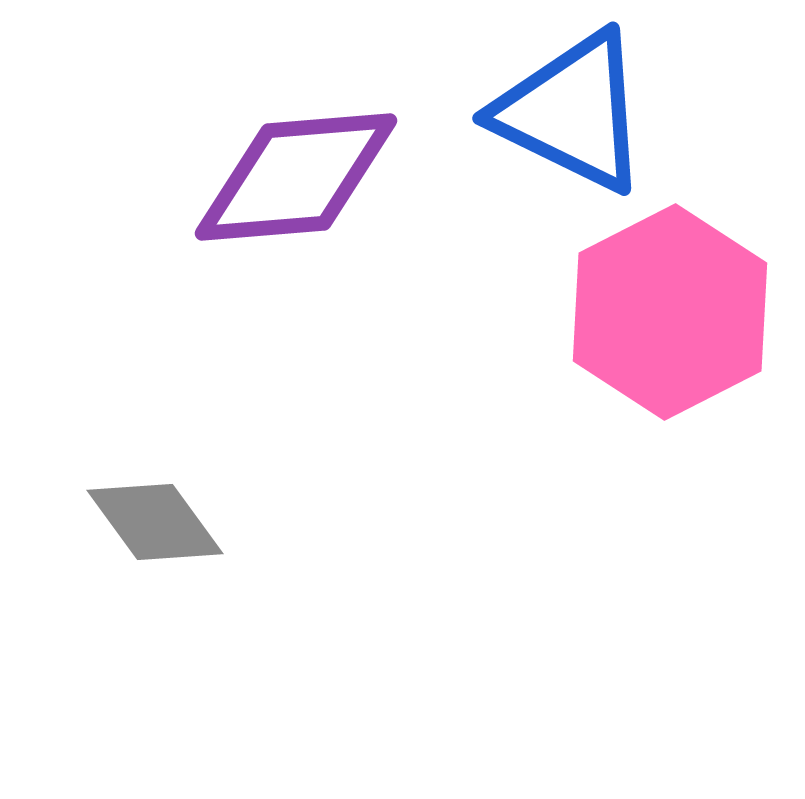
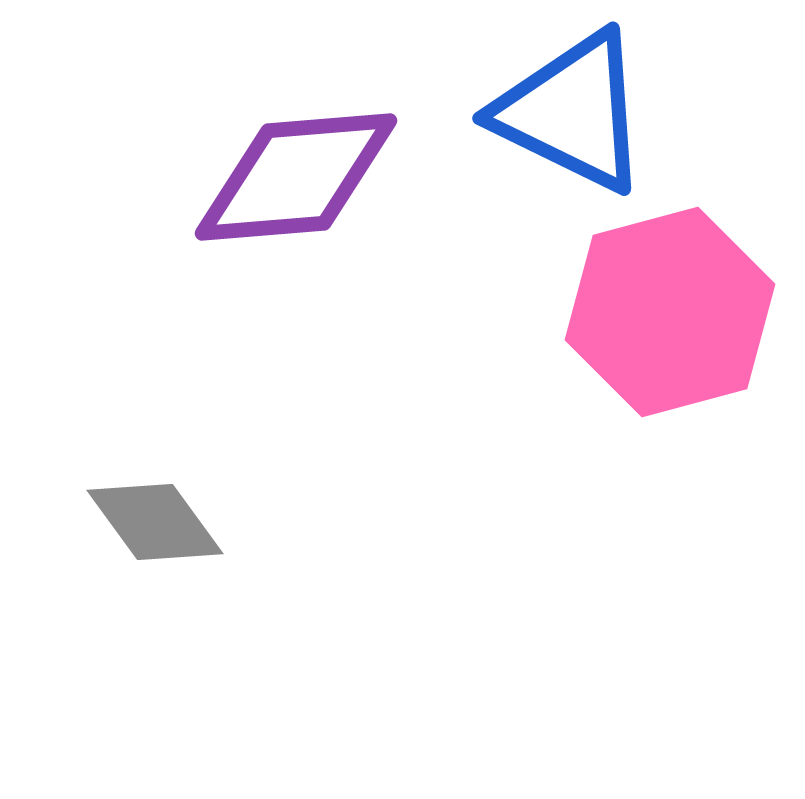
pink hexagon: rotated 12 degrees clockwise
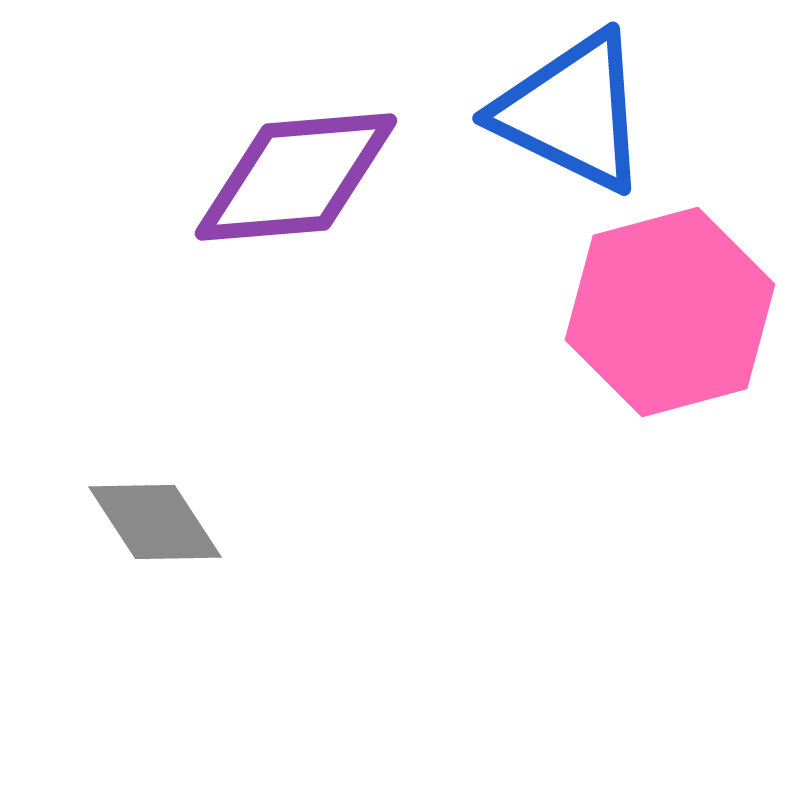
gray diamond: rotated 3 degrees clockwise
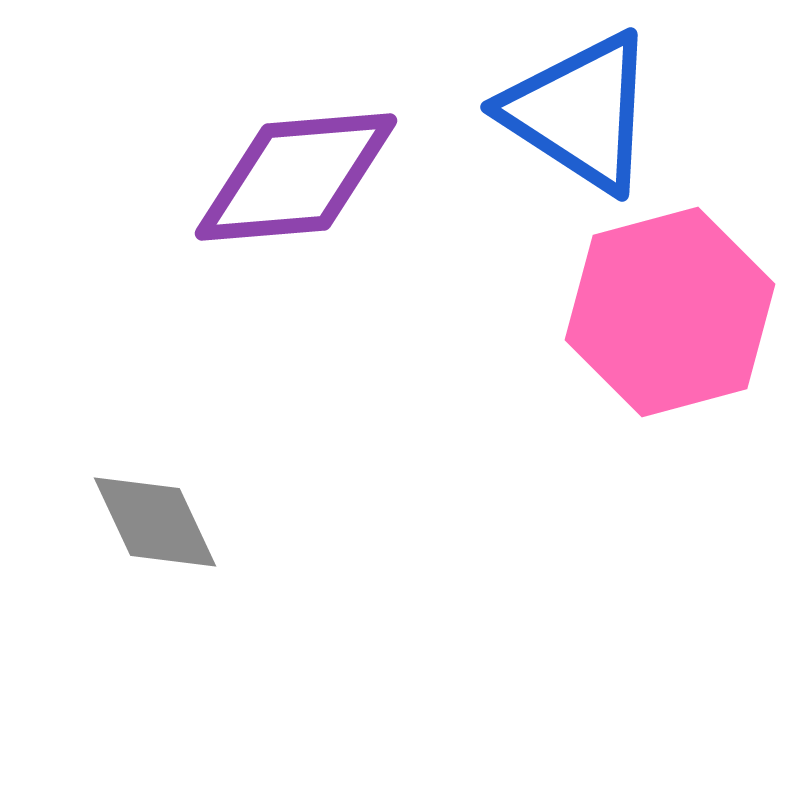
blue triangle: moved 8 px right; rotated 7 degrees clockwise
gray diamond: rotated 8 degrees clockwise
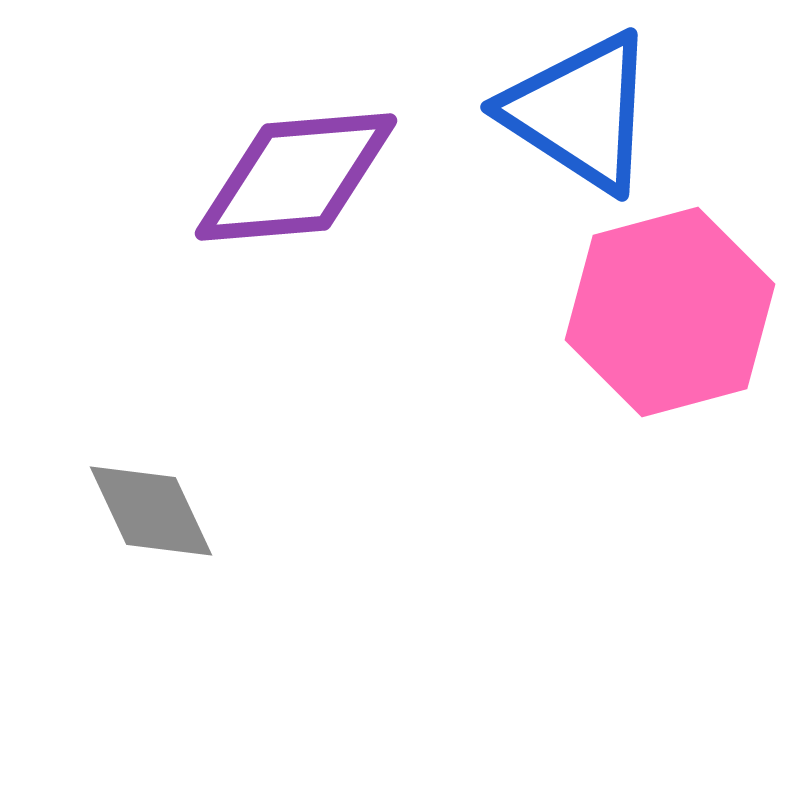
gray diamond: moved 4 px left, 11 px up
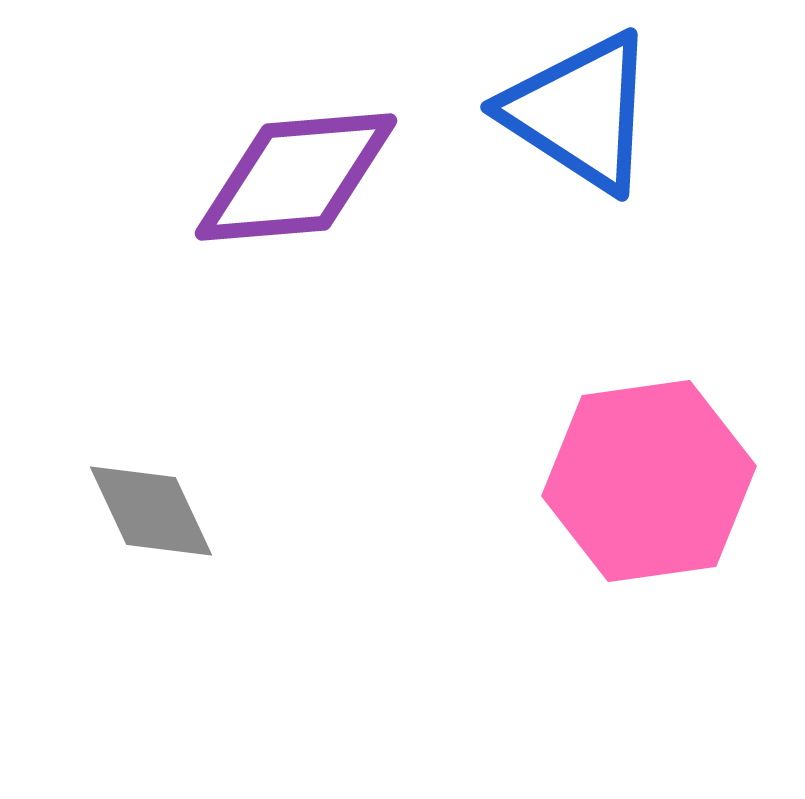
pink hexagon: moved 21 px left, 169 px down; rotated 7 degrees clockwise
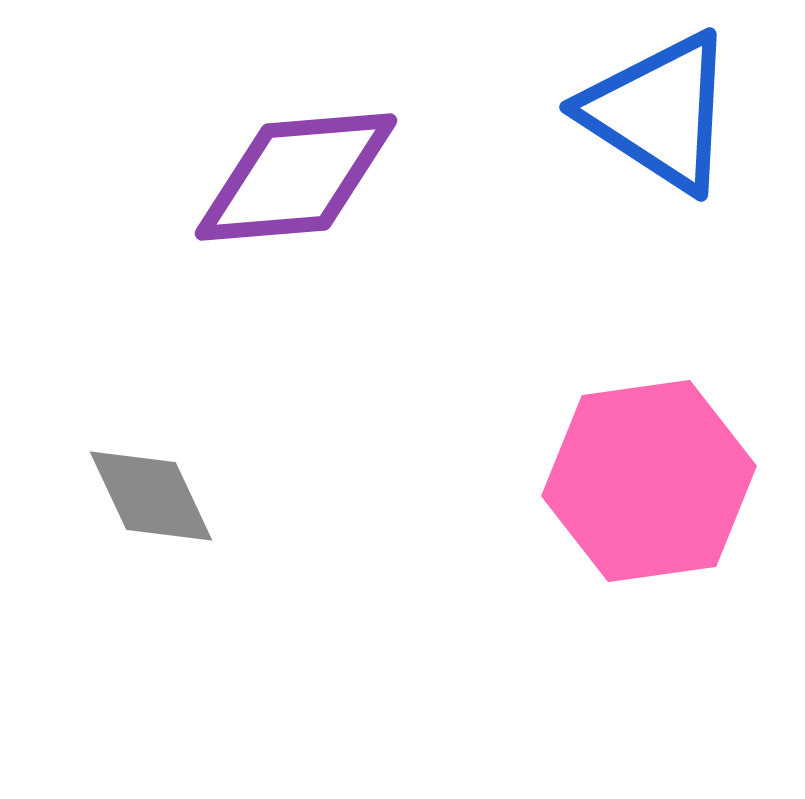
blue triangle: moved 79 px right
gray diamond: moved 15 px up
